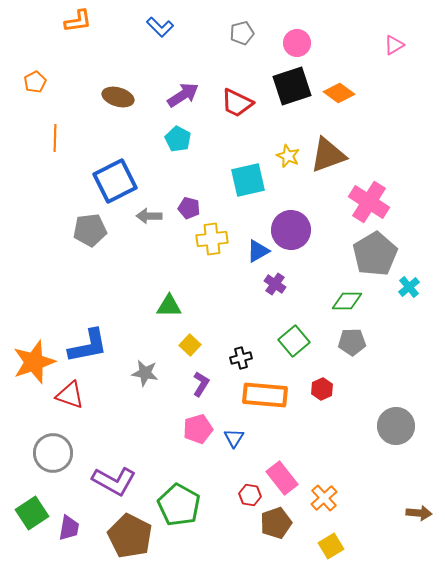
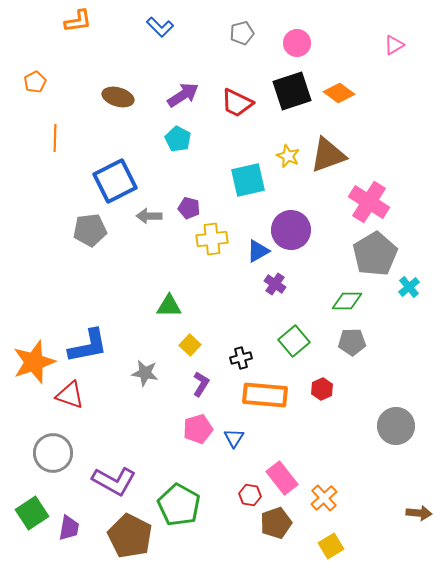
black square at (292, 86): moved 5 px down
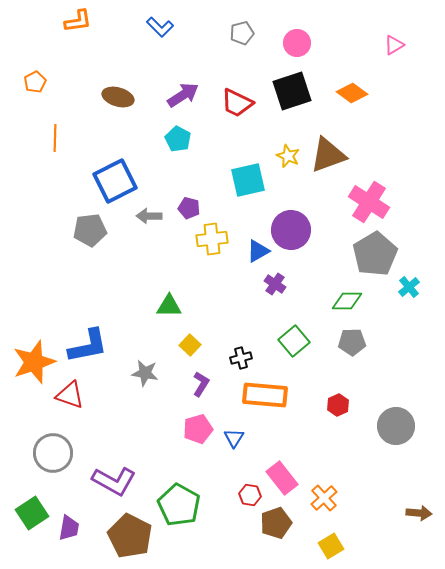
orange diamond at (339, 93): moved 13 px right
red hexagon at (322, 389): moved 16 px right, 16 px down
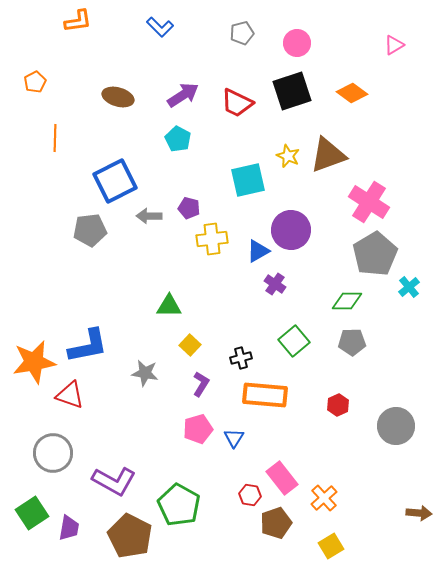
orange star at (34, 362): rotated 9 degrees clockwise
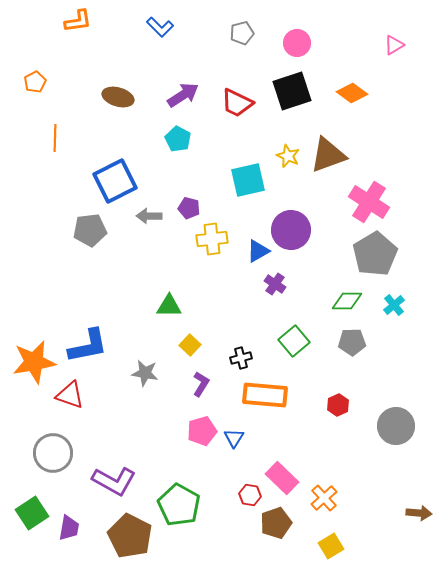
cyan cross at (409, 287): moved 15 px left, 18 px down
pink pentagon at (198, 429): moved 4 px right, 2 px down
pink rectangle at (282, 478): rotated 8 degrees counterclockwise
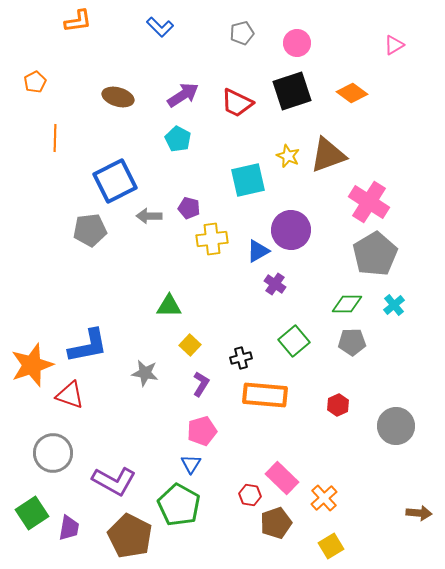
green diamond at (347, 301): moved 3 px down
orange star at (34, 362): moved 2 px left, 3 px down; rotated 9 degrees counterclockwise
blue triangle at (234, 438): moved 43 px left, 26 px down
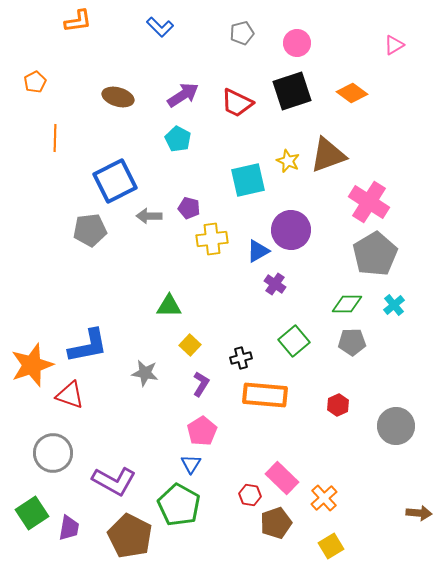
yellow star at (288, 156): moved 5 px down
pink pentagon at (202, 431): rotated 16 degrees counterclockwise
